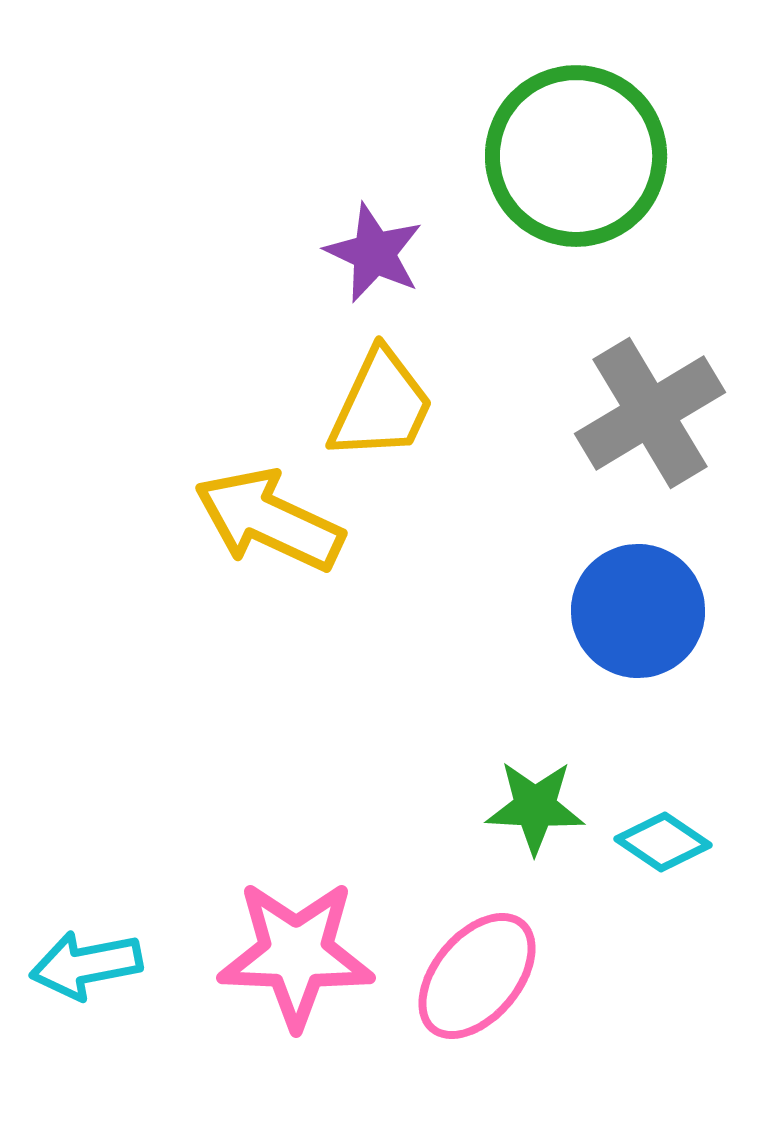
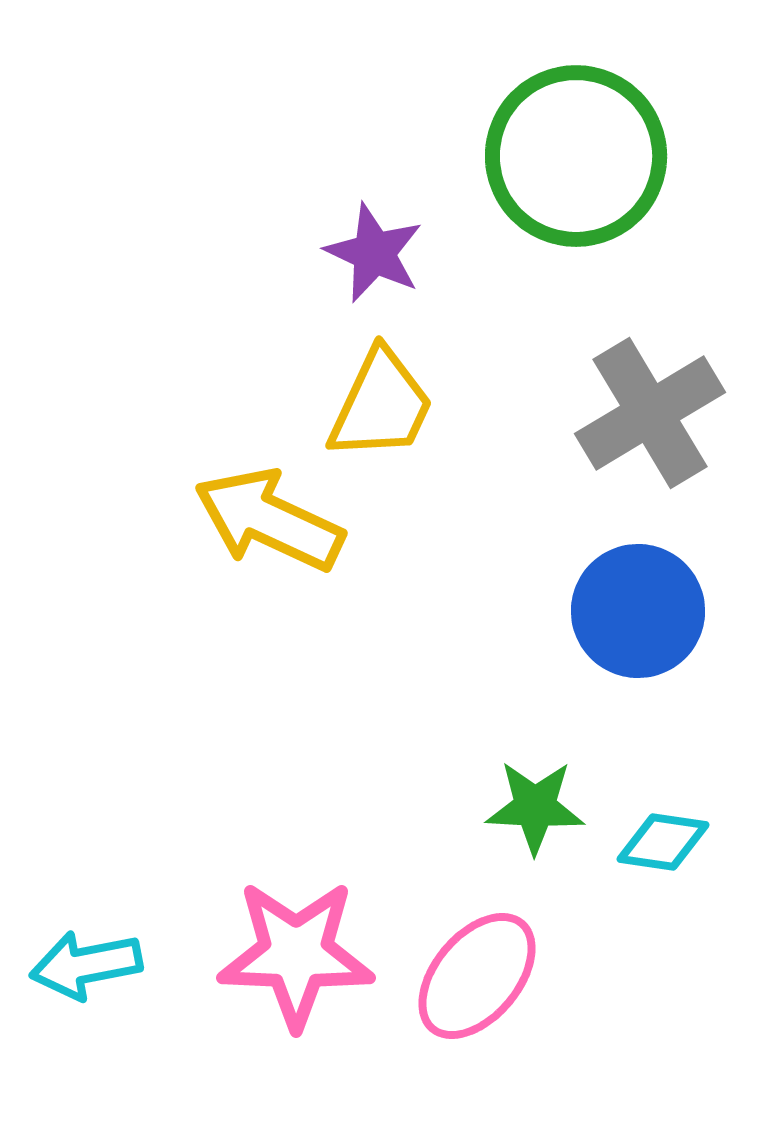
cyan diamond: rotated 26 degrees counterclockwise
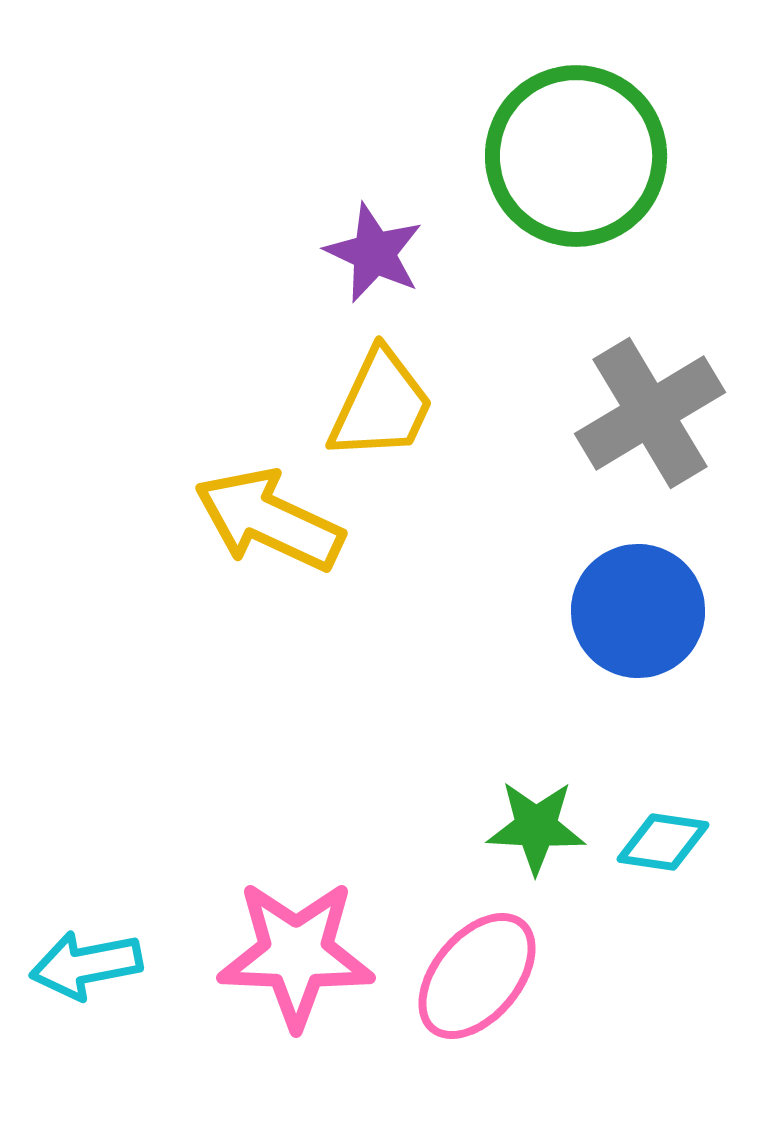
green star: moved 1 px right, 20 px down
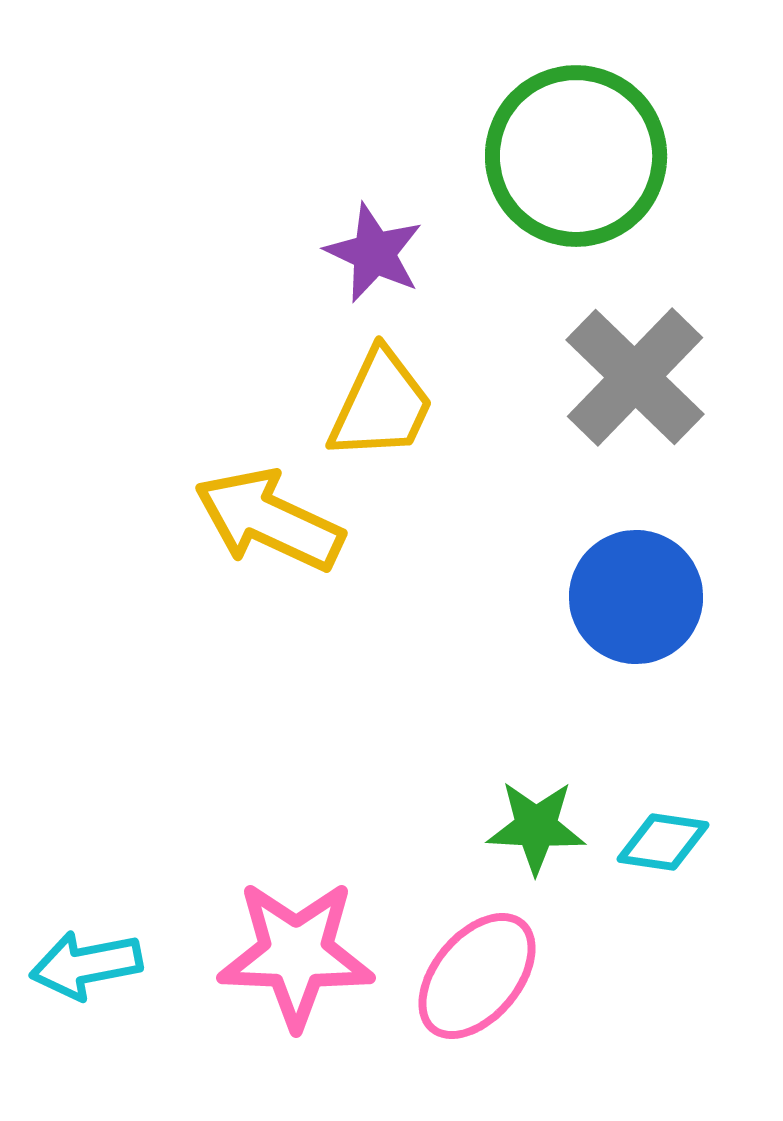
gray cross: moved 15 px left, 36 px up; rotated 15 degrees counterclockwise
blue circle: moved 2 px left, 14 px up
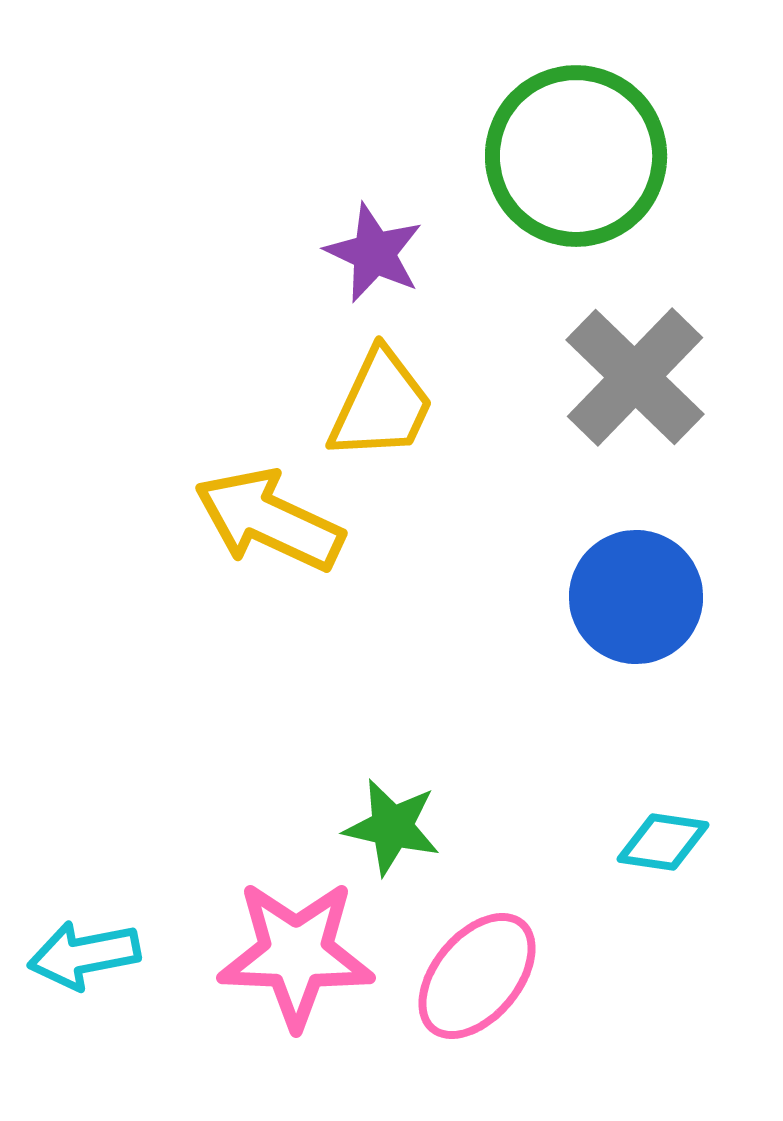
green star: moved 144 px left; rotated 10 degrees clockwise
cyan arrow: moved 2 px left, 10 px up
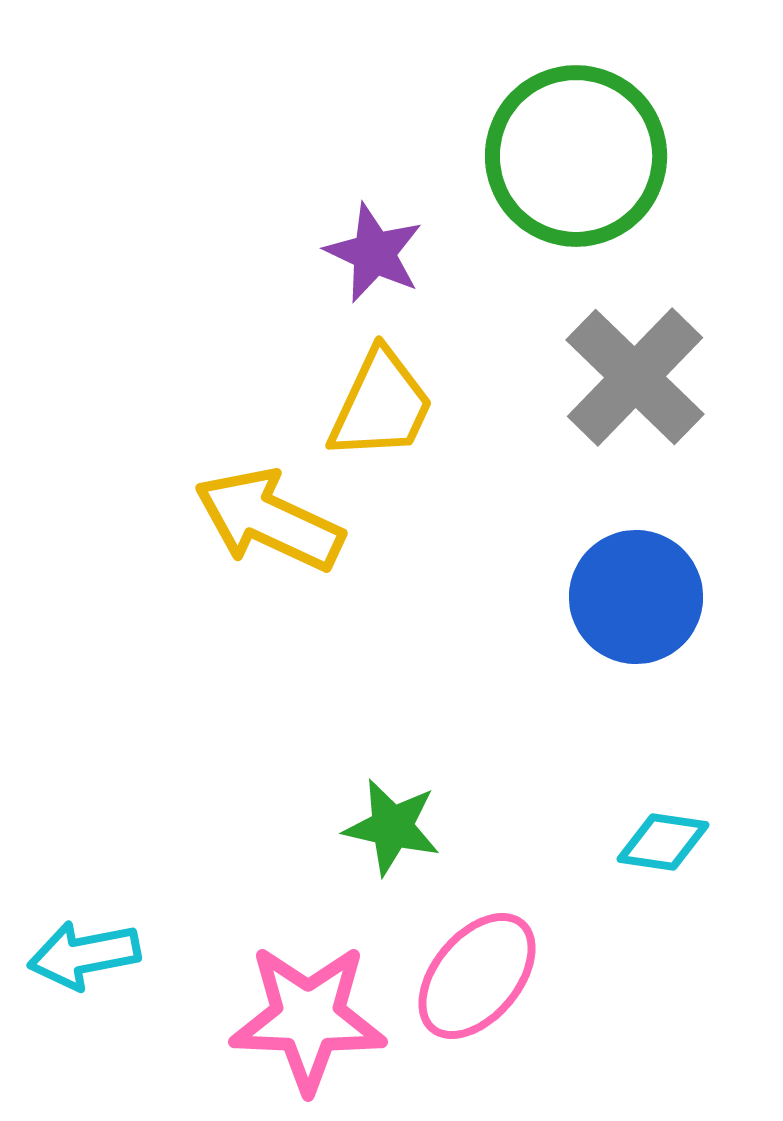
pink star: moved 12 px right, 64 px down
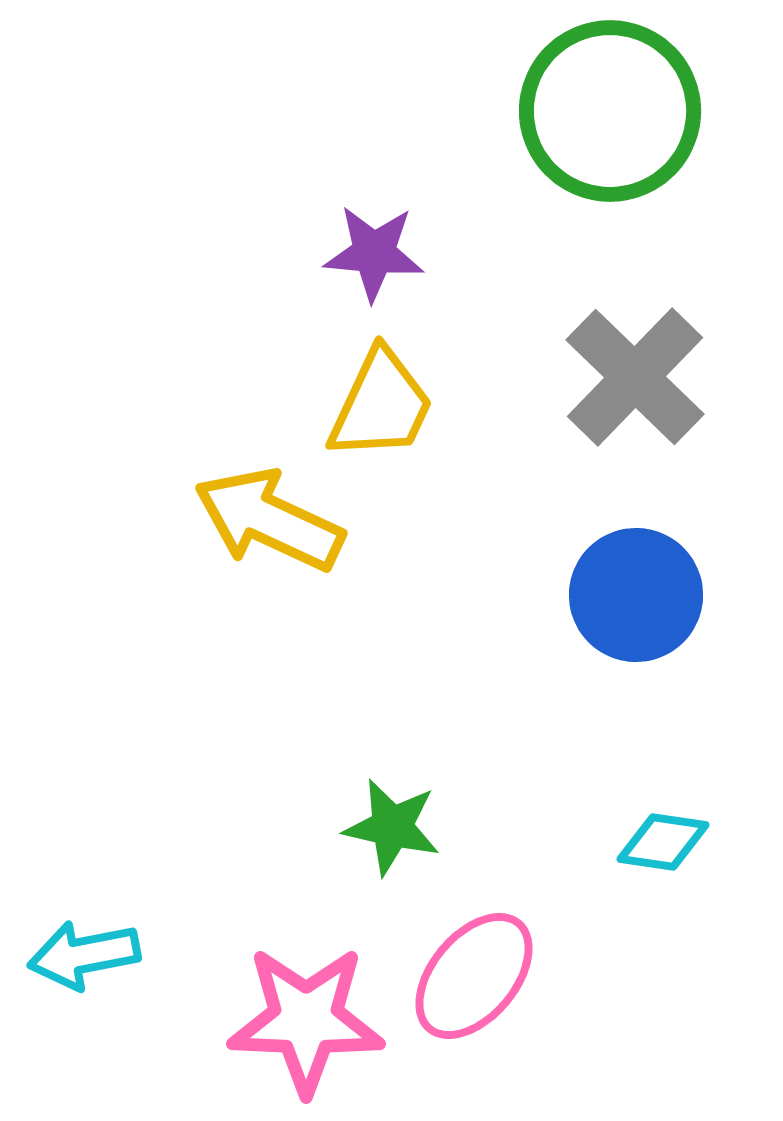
green circle: moved 34 px right, 45 px up
purple star: rotated 20 degrees counterclockwise
blue circle: moved 2 px up
pink ellipse: moved 3 px left
pink star: moved 2 px left, 2 px down
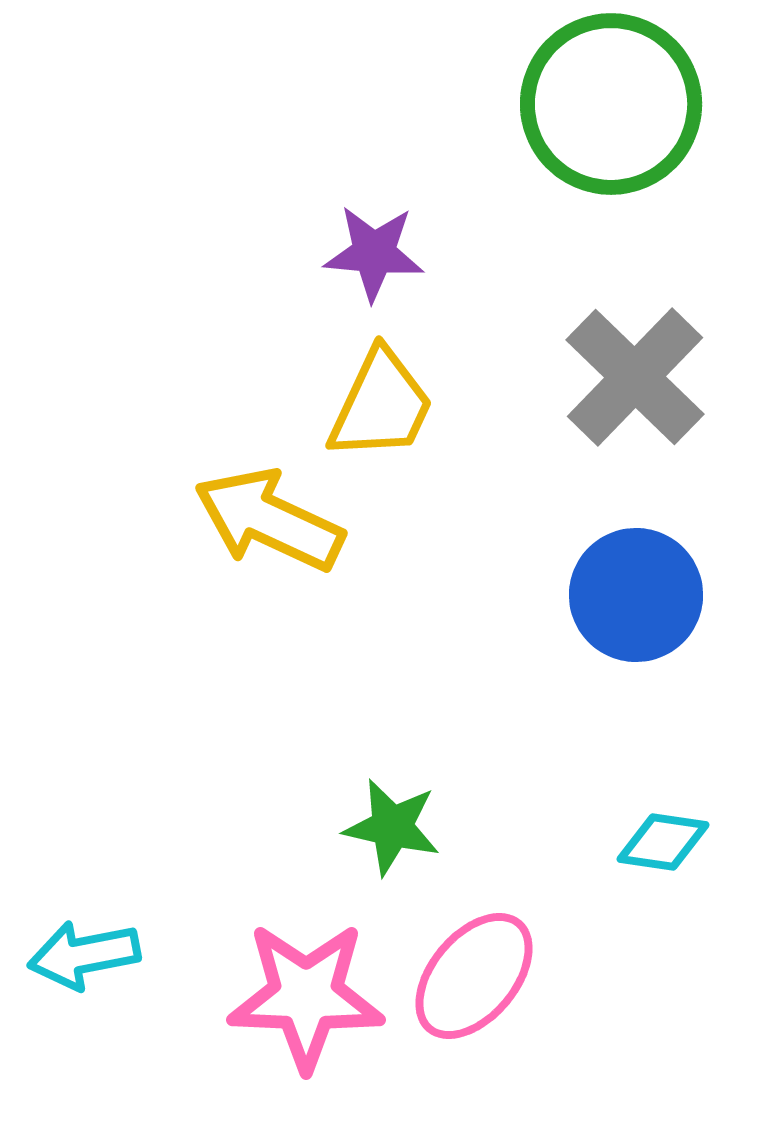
green circle: moved 1 px right, 7 px up
pink star: moved 24 px up
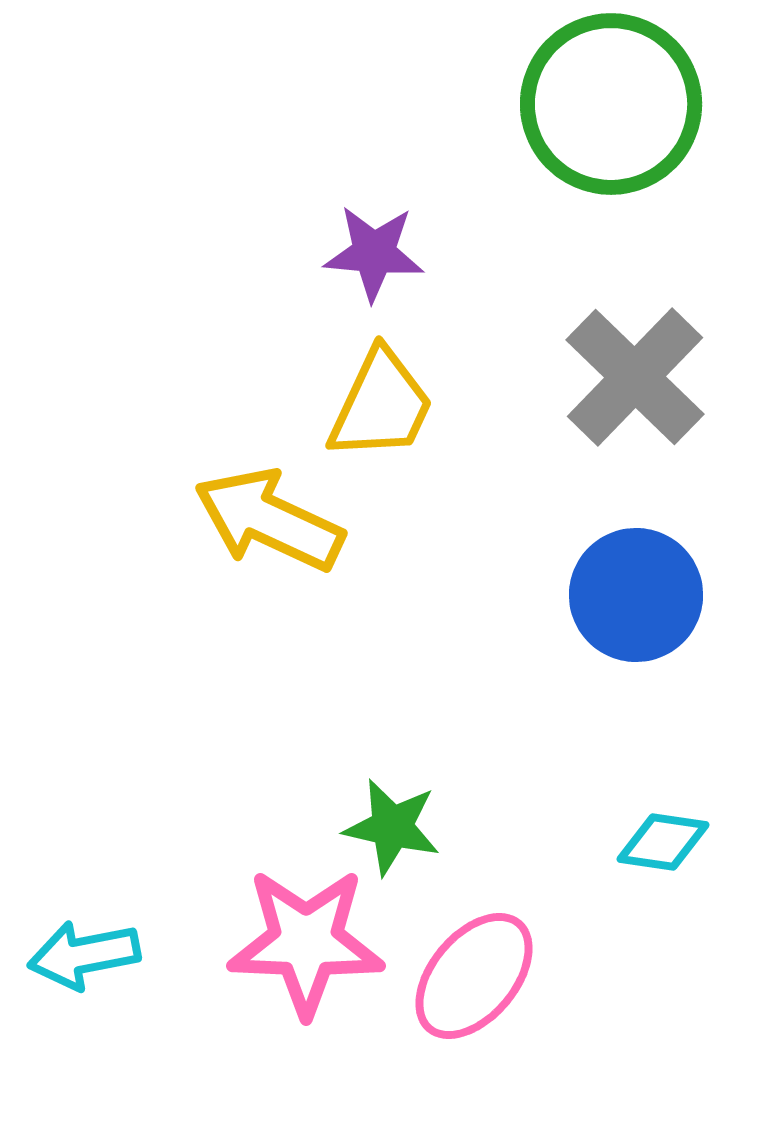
pink star: moved 54 px up
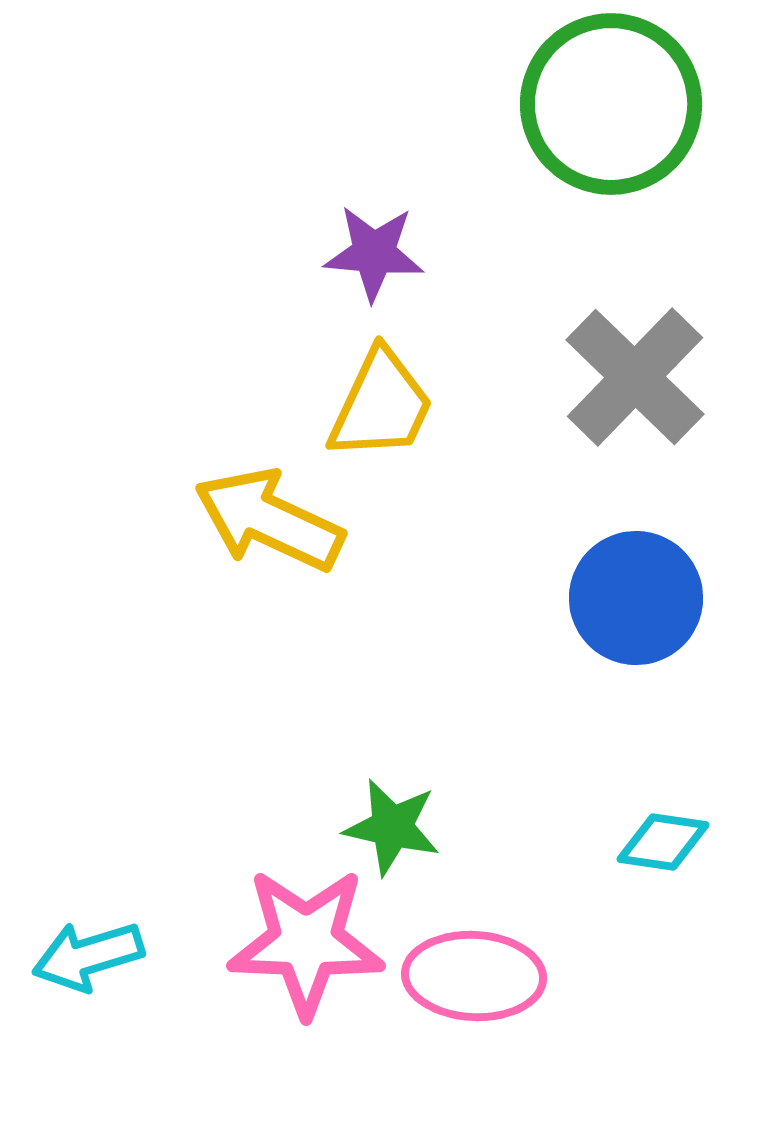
blue circle: moved 3 px down
cyan arrow: moved 4 px right, 1 px down; rotated 6 degrees counterclockwise
pink ellipse: rotated 53 degrees clockwise
